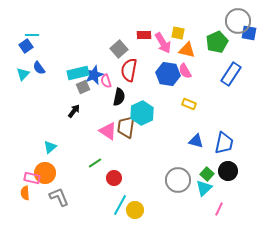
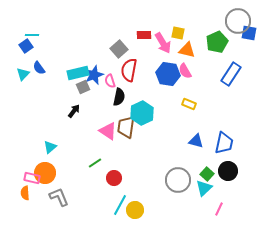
pink semicircle at (106, 81): moved 4 px right
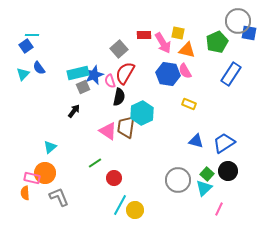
red semicircle at (129, 70): moved 4 px left, 3 px down; rotated 20 degrees clockwise
blue trapezoid at (224, 143): rotated 135 degrees counterclockwise
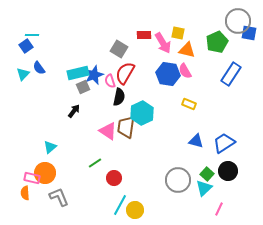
gray square at (119, 49): rotated 18 degrees counterclockwise
